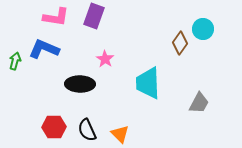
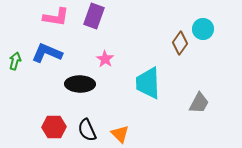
blue L-shape: moved 3 px right, 4 px down
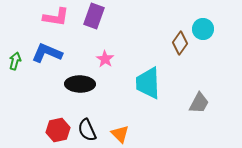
red hexagon: moved 4 px right, 3 px down; rotated 10 degrees counterclockwise
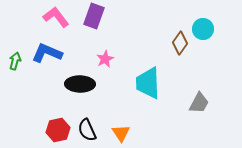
pink L-shape: rotated 136 degrees counterclockwise
pink star: rotated 12 degrees clockwise
orange triangle: moved 1 px right, 1 px up; rotated 12 degrees clockwise
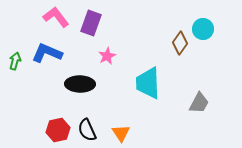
purple rectangle: moved 3 px left, 7 px down
pink star: moved 2 px right, 3 px up
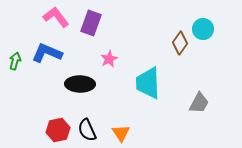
pink star: moved 2 px right, 3 px down
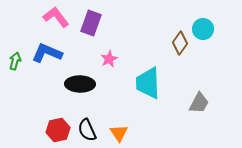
orange triangle: moved 2 px left
